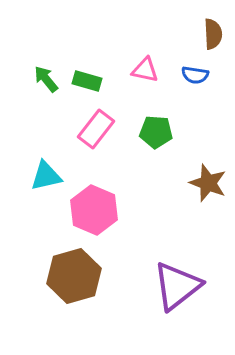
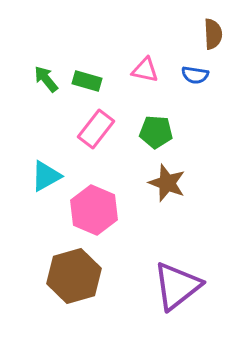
cyan triangle: rotated 16 degrees counterclockwise
brown star: moved 41 px left
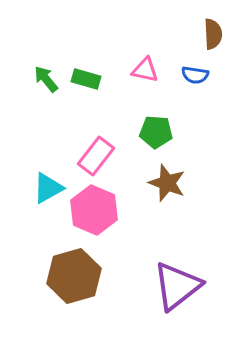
green rectangle: moved 1 px left, 2 px up
pink rectangle: moved 27 px down
cyan triangle: moved 2 px right, 12 px down
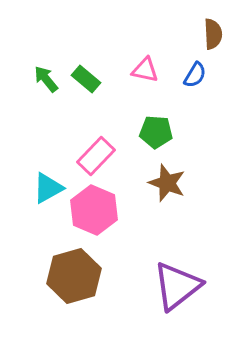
blue semicircle: rotated 68 degrees counterclockwise
green rectangle: rotated 24 degrees clockwise
pink rectangle: rotated 6 degrees clockwise
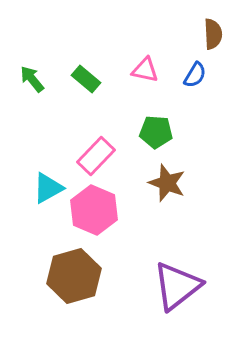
green arrow: moved 14 px left
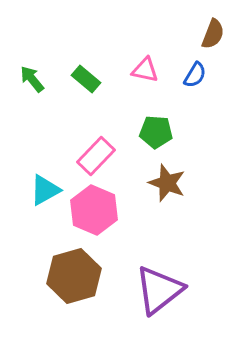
brown semicircle: rotated 24 degrees clockwise
cyan triangle: moved 3 px left, 2 px down
purple triangle: moved 18 px left, 4 px down
